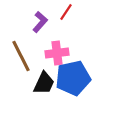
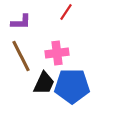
purple L-shape: moved 19 px left; rotated 50 degrees clockwise
blue pentagon: moved 1 px left, 8 px down; rotated 12 degrees clockwise
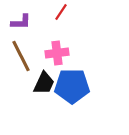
red line: moved 5 px left
